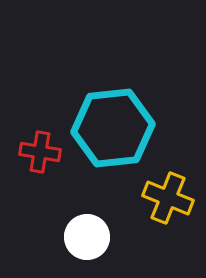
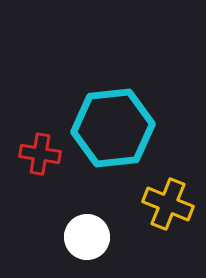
red cross: moved 2 px down
yellow cross: moved 6 px down
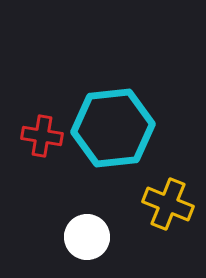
red cross: moved 2 px right, 18 px up
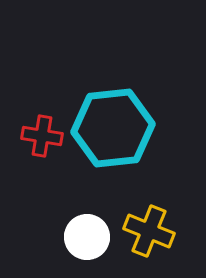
yellow cross: moved 19 px left, 27 px down
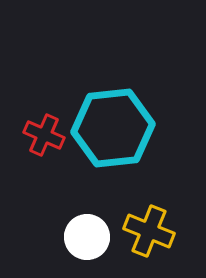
red cross: moved 2 px right, 1 px up; rotated 15 degrees clockwise
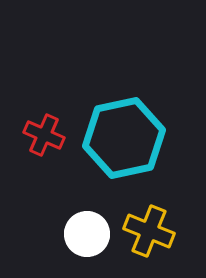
cyan hexagon: moved 11 px right, 10 px down; rotated 6 degrees counterclockwise
white circle: moved 3 px up
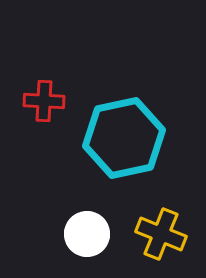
red cross: moved 34 px up; rotated 21 degrees counterclockwise
yellow cross: moved 12 px right, 3 px down
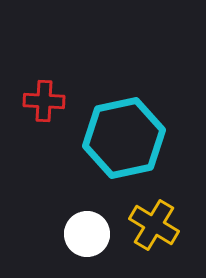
yellow cross: moved 7 px left, 9 px up; rotated 9 degrees clockwise
